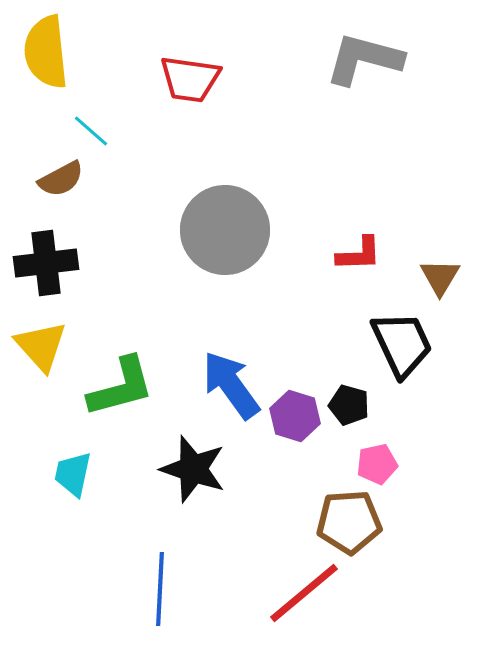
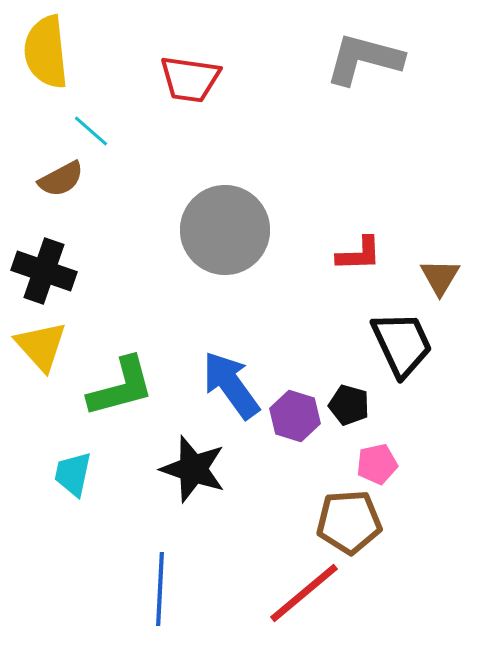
black cross: moved 2 px left, 8 px down; rotated 26 degrees clockwise
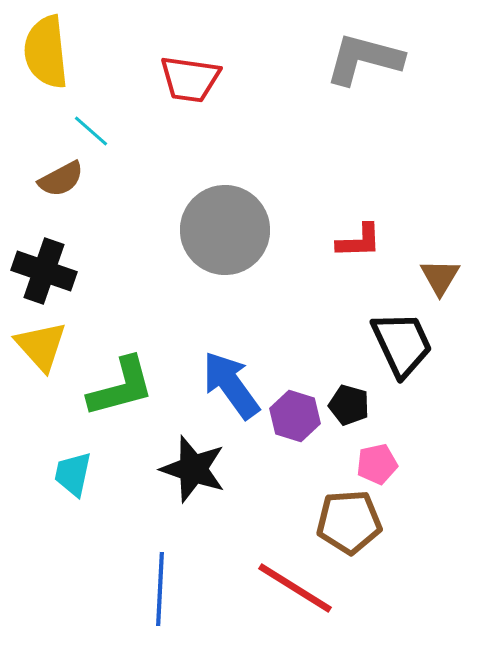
red L-shape: moved 13 px up
red line: moved 9 px left, 5 px up; rotated 72 degrees clockwise
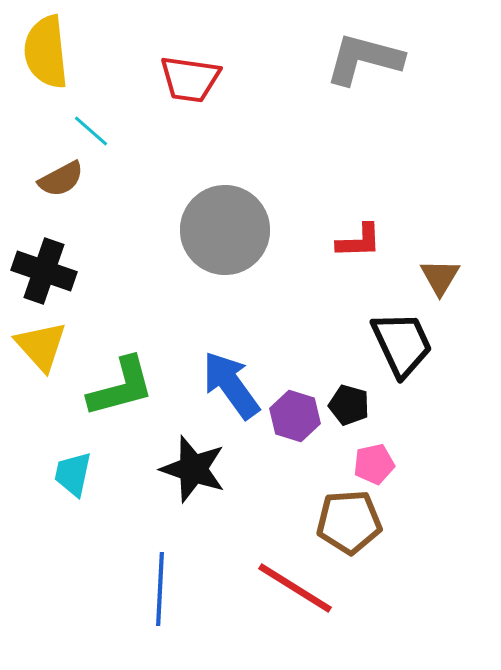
pink pentagon: moved 3 px left
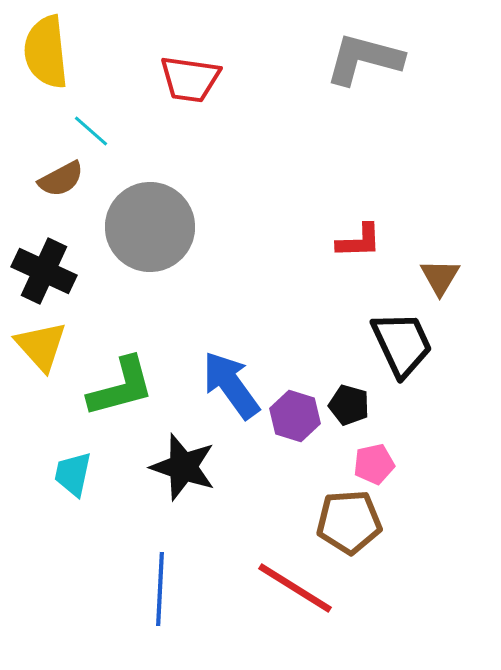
gray circle: moved 75 px left, 3 px up
black cross: rotated 6 degrees clockwise
black star: moved 10 px left, 2 px up
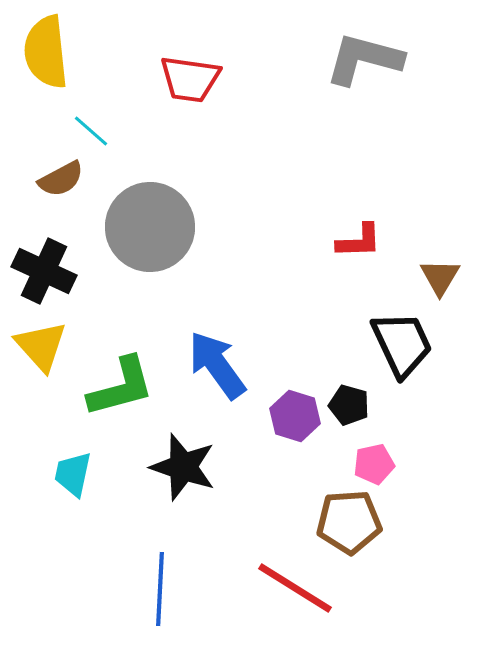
blue arrow: moved 14 px left, 20 px up
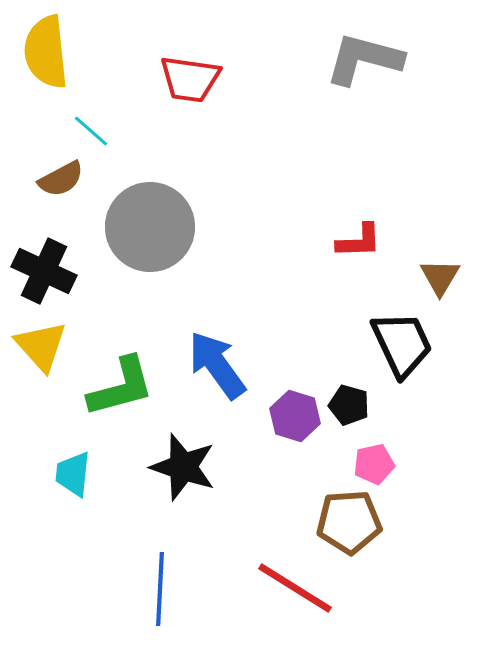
cyan trapezoid: rotated 6 degrees counterclockwise
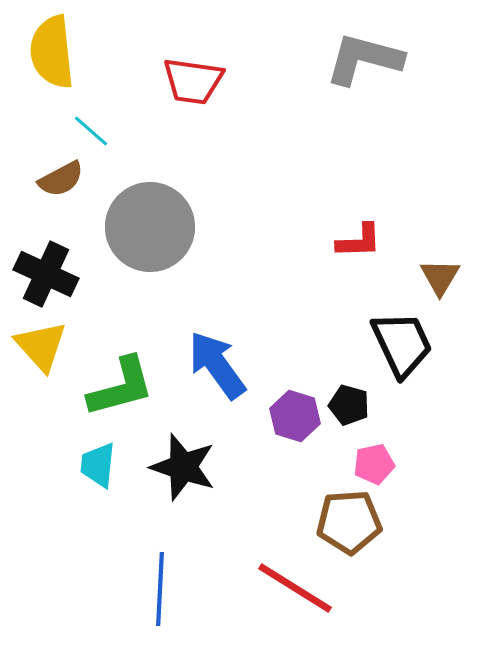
yellow semicircle: moved 6 px right
red trapezoid: moved 3 px right, 2 px down
black cross: moved 2 px right, 3 px down
cyan trapezoid: moved 25 px right, 9 px up
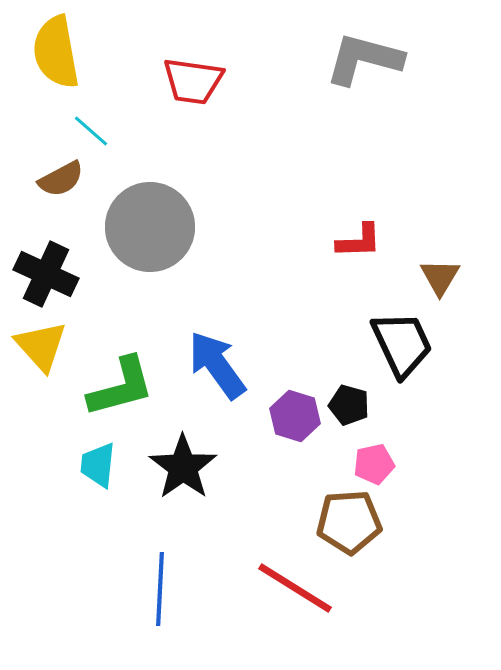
yellow semicircle: moved 4 px right; rotated 4 degrees counterclockwise
black star: rotated 18 degrees clockwise
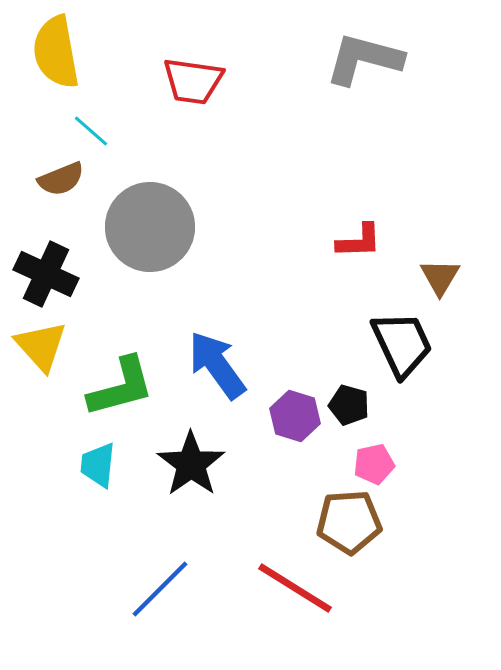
brown semicircle: rotated 6 degrees clockwise
black star: moved 8 px right, 3 px up
blue line: rotated 42 degrees clockwise
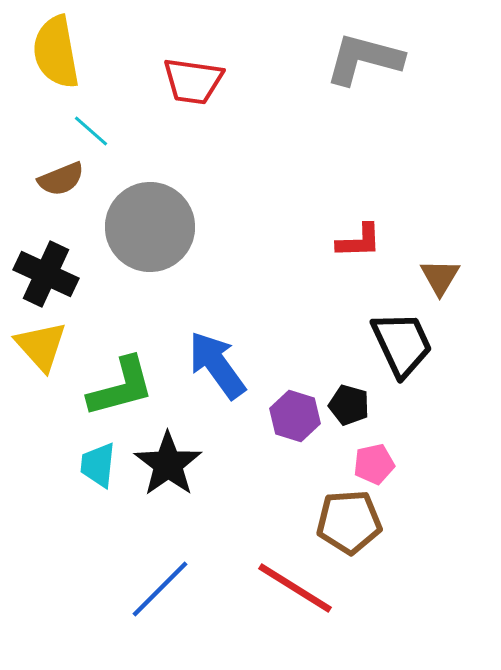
black star: moved 23 px left
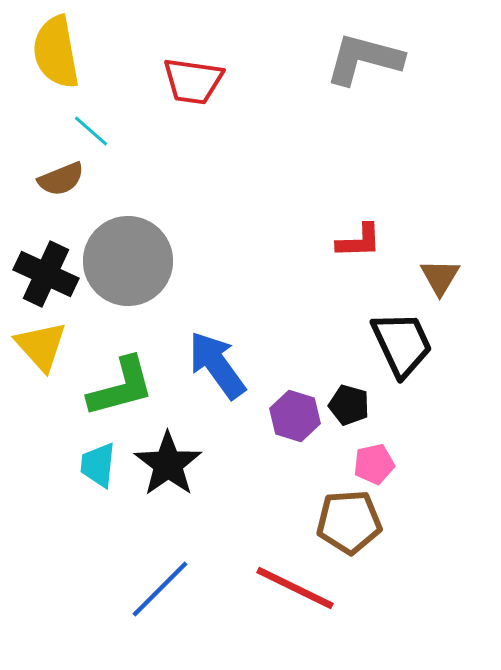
gray circle: moved 22 px left, 34 px down
red line: rotated 6 degrees counterclockwise
